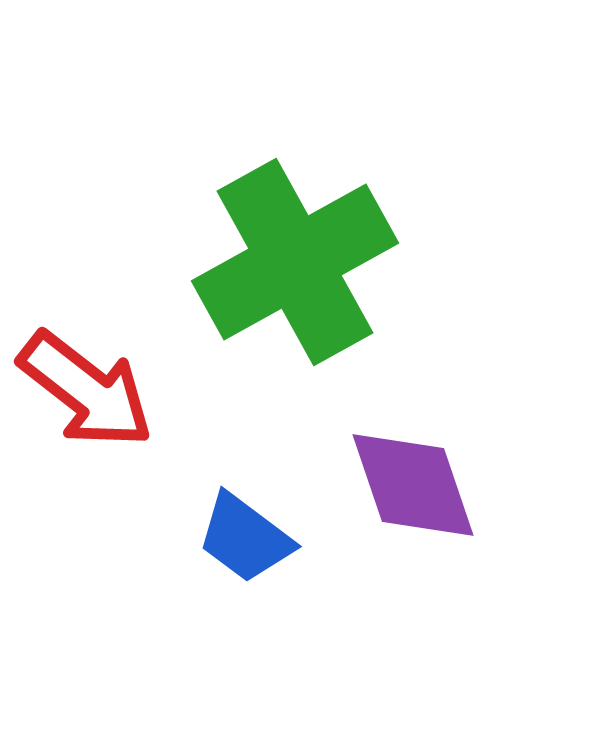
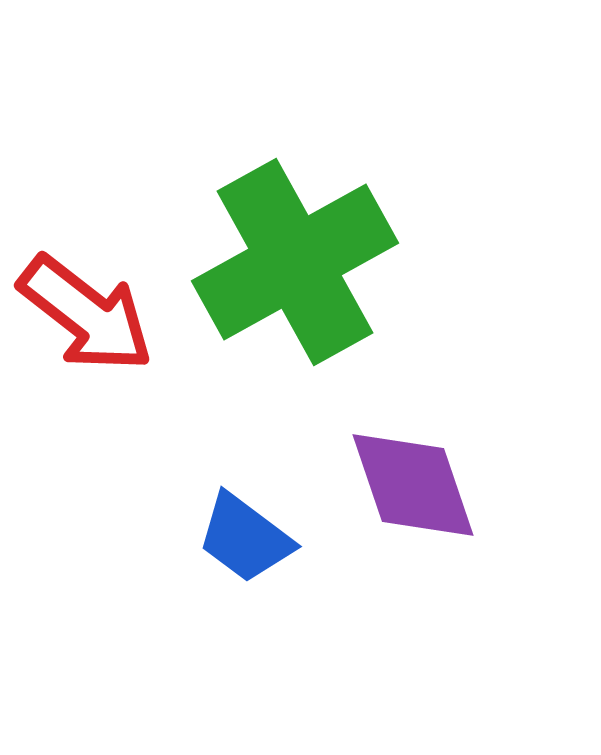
red arrow: moved 76 px up
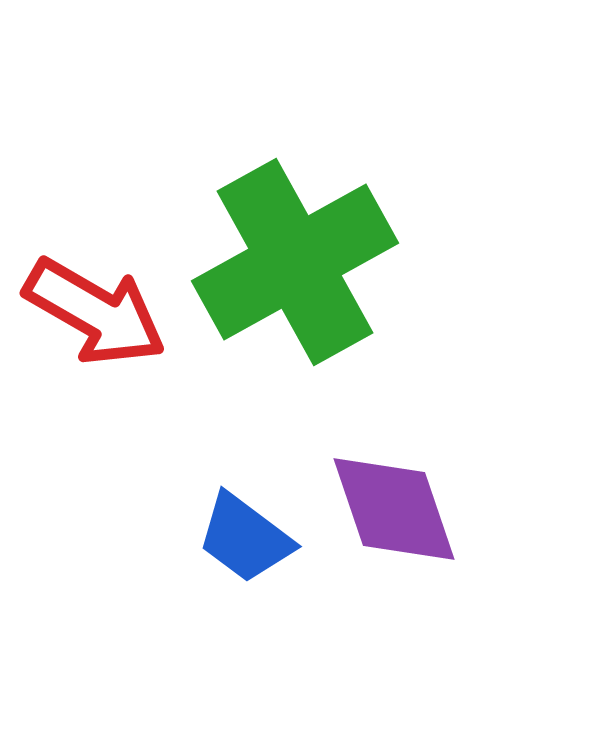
red arrow: moved 9 px right, 2 px up; rotated 8 degrees counterclockwise
purple diamond: moved 19 px left, 24 px down
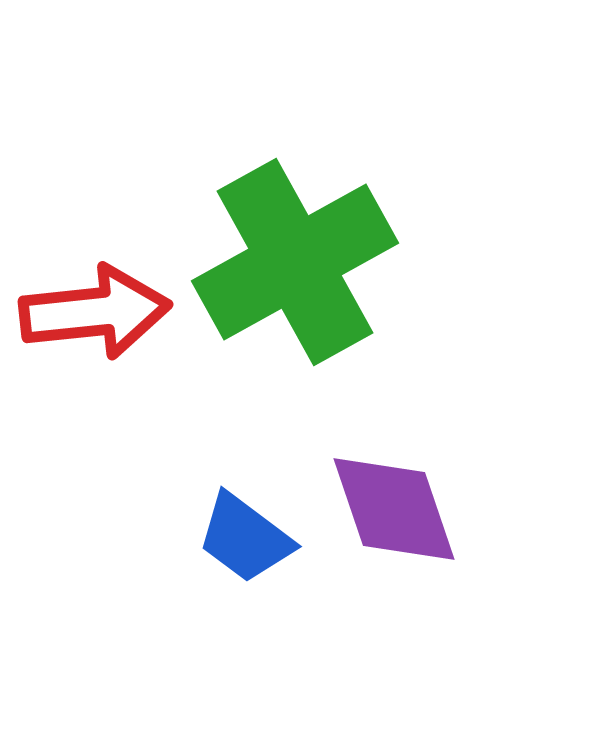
red arrow: rotated 36 degrees counterclockwise
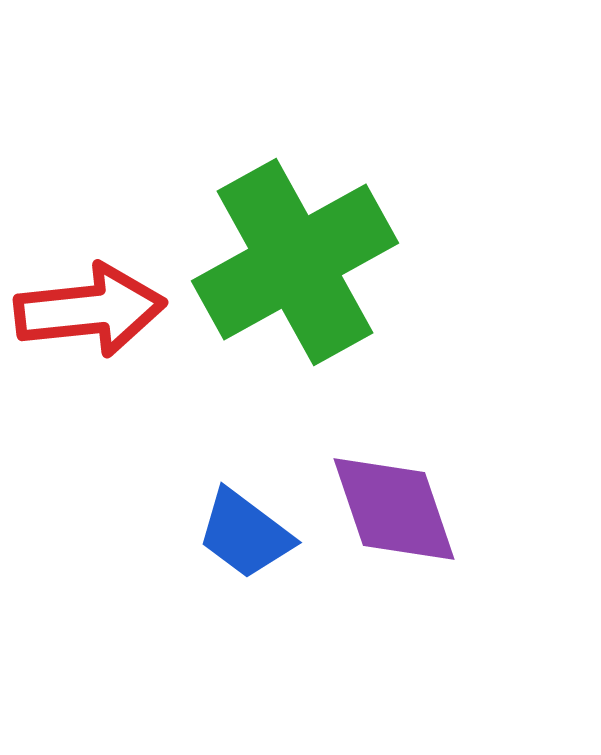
red arrow: moved 5 px left, 2 px up
blue trapezoid: moved 4 px up
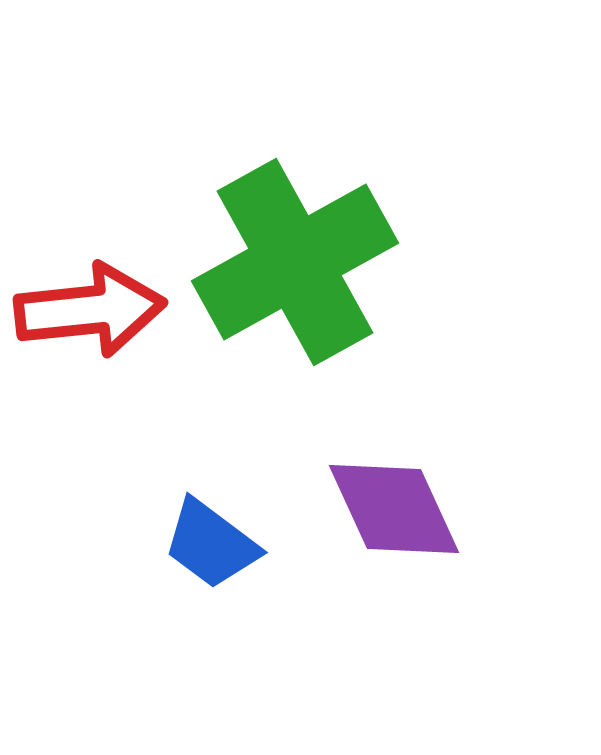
purple diamond: rotated 6 degrees counterclockwise
blue trapezoid: moved 34 px left, 10 px down
